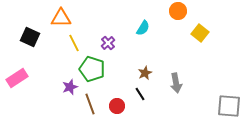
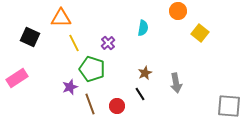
cyan semicircle: rotated 21 degrees counterclockwise
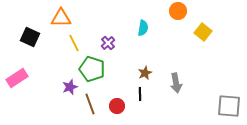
yellow square: moved 3 px right, 1 px up
black line: rotated 32 degrees clockwise
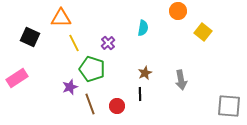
gray arrow: moved 5 px right, 3 px up
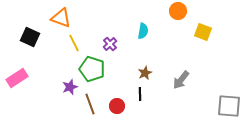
orange triangle: rotated 20 degrees clockwise
cyan semicircle: moved 3 px down
yellow square: rotated 18 degrees counterclockwise
purple cross: moved 2 px right, 1 px down
gray arrow: rotated 48 degrees clockwise
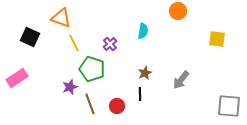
yellow square: moved 14 px right, 7 px down; rotated 12 degrees counterclockwise
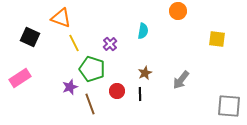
pink rectangle: moved 3 px right
red circle: moved 15 px up
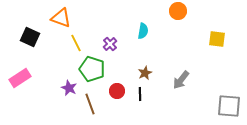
yellow line: moved 2 px right
purple star: moved 1 px left, 1 px down; rotated 28 degrees counterclockwise
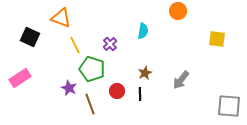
yellow line: moved 1 px left, 2 px down
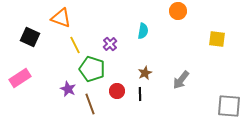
purple star: moved 1 px left, 1 px down
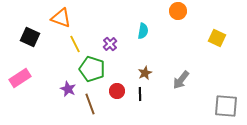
yellow square: moved 1 px up; rotated 18 degrees clockwise
yellow line: moved 1 px up
gray square: moved 3 px left
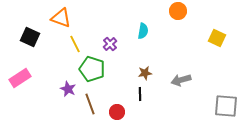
brown star: rotated 16 degrees clockwise
gray arrow: rotated 36 degrees clockwise
red circle: moved 21 px down
